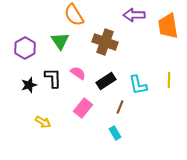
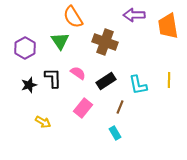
orange semicircle: moved 1 px left, 2 px down
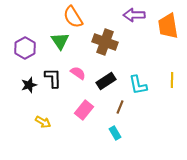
yellow line: moved 3 px right
pink rectangle: moved 1 px right, 2 px down
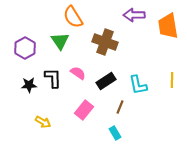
black star: rotated 14 degrees clockwise
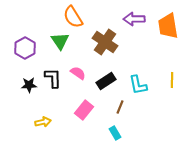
purple arrow: moved 4 px down
brown cross: rotated 15 degrees clockwise
yellow arrow: rotated 42 degrees counterclockwise
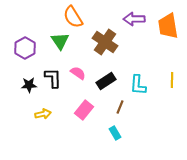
cyan L-shape: rotated 15 degrees clockwise
yellow arrow: moved 8 px up
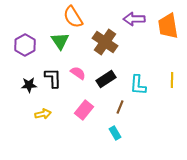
purple hexagon: moved 3 px up
black rectangle: moved 2 px up
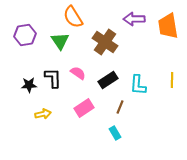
purple hexagon: moved 10 px up; rotated 20 degrees clockwise
black rectangle: moved 2 px right, 1 px down
pink rectangle: moved 2 px up; rotated 18 degrees clockwise
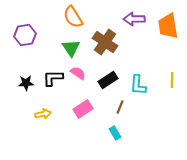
green triangle: moved 11 px right, 7 px down
black L-shape: rotated 90 degrees counterclockwise
black star: moved 3 px left, 2 px up
pink rectangle: moved 1 px left, 1 px down
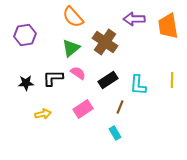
orange semicircle: rotated 10 degrees counterclockwise
green triangle: rotated 24 degrees clockwise
